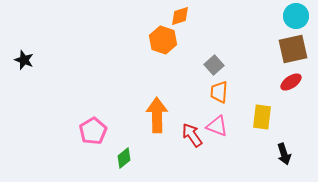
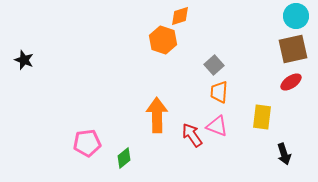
pink pentagon: moved 6 px left, 12 px down; rotated 24 degrees clockwise
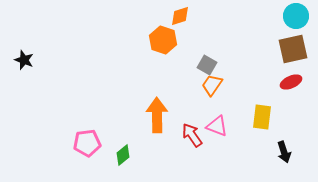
gray square: moved 7 px left; rotated 18 degrees counterclockwise
red ellipse: rotated 10 degrees clockwise
orange trapezoid: moved 7 px left, 7 px up; rotated 30 degrees clockwise
black arrow: moved 2 px up
green diamond: moved 1 px left, 3 px up
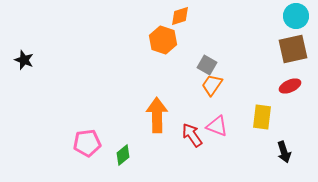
red ellipse: moved 1 px left, 4 px down
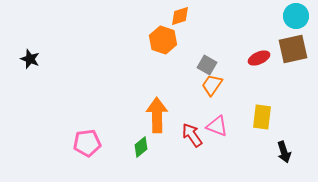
black star: moved 6 px right, 1 px up
red ellipse: moved 31 px left, 28 px up
green diamond: moved 18 px right, 8 px up
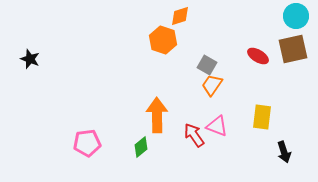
red ellipse: moved 1 px left, 2 px up; rotated 55 degrees clockwise
red arrow: moved 2 px right
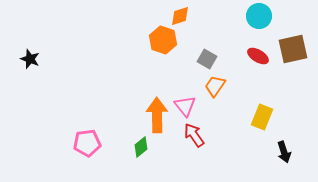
cyan circle: moved 37 px left
gray square: moved 6 px up
orange trapezoid: moved 3 px right, 1 px down
yellow rectangle: rotated 15 degrees clockwise
pink triangle: moved 32 px left, 20 px up; rotated 30 degrees clockwise
